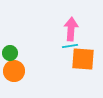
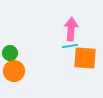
orange square: moved 2 px right, 1 px up
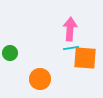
pink arrow: moved 1 px left
cyan line: moved 1 px right, 2 px down
orange circle: moved 26 px right, 8 px down
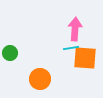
pink arrow: moved 5 px right
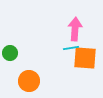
orange circle: moved 11 px left, 2 px down
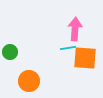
cyan line: moved 3 px left
green circle: moved 1 px up
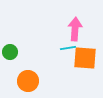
orange circle: moved 1 px left
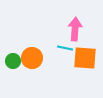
cyan line: moved 3 px left; rotated 21 degrees clockwise
green circle: moved 3 px right, 9 px down
orange circle: moved 4 px right, 23 px up
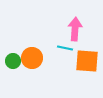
orange square: moved 2 px right, 3 px down
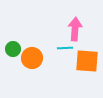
cyan line: rotated 14 degrees counterclockwise
green circle: moved 12 px up
